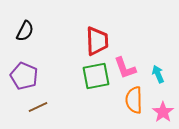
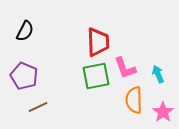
red trapezoid: moved 1 px right, 1 px down
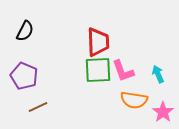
pink L-shape: moved 2 px left, 3 px down
green square: moved 2 px right, 6 px up; rotated 8 degrees clockwise
orange semicircle: rotated 80 degrees counterclockwise
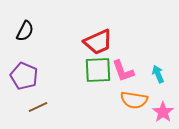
red trapezoid: rotated 68 degrees clockwise
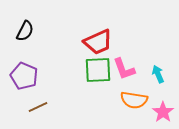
pink L-shape: moved 1 px right, 2 px up
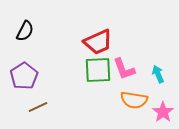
purple pentagon: rotated 16 degrees clockwise
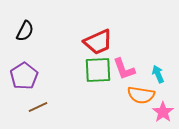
orange semicircle: moved 7 px right, 5 px up
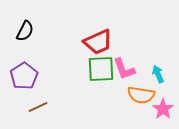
green square: moved 3 px right, 1 px up
pink star: moved 3 px up
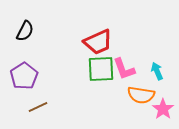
cyan arrow: moved 1 px left, 3 px up
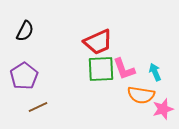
cyan arrow: moved 2 px left, 1 px down
pink star: rotated 20 degrees clockwise
